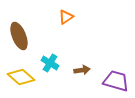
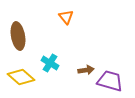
orange triangle: rotated 35 degrees counterclockwise
brown ellipse: moved 1 px left; rotated 12 degrees clockwise
brown arrow: moved 4 px right
purple trapezoid: moved 6 px left
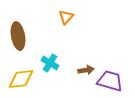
orange triangle: rotated 21 degrees clockwise
yellow diamond: moved 2 px down; rotated 48 degrees counterclockwise
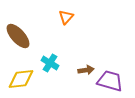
brown ellipse: rotated 32 degrees counterclockwise
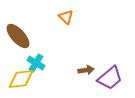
orange triangle: rotated 28 degrees counterclockwise
cyan cross: moved 14 px left
purple trapezoid: moved 3 px up; rotated 124 degrees clockwise
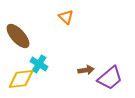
cyan cross: moved 3 px right, 1 px down
